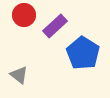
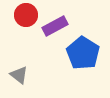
red circle: moved 2 px right
purple rectangle: rotated 15 degrees clockwise
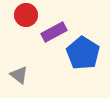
purple rectangle: moved 1 px left, 6 px down
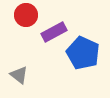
blue pentagon: rotated 8 degrees counterclockwise
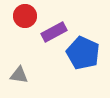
red circle: moved 1 px left, 1 px down
gray triangle: rotated 30 degrees counterclockwise
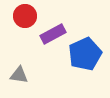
purple rectangle: moved 1 px left, 2 px down
blue pentagon: moved 2 px right, 1 px down; rotated 24 degrees clockwise
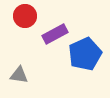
purple rectangle: moved 2 px right
